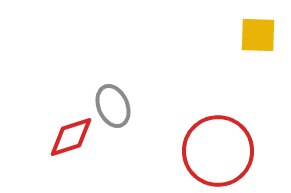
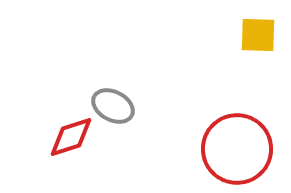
gray ellipse: rotated 39 degrees counterclockwise
red circle: moved 19 px right, 2 px up
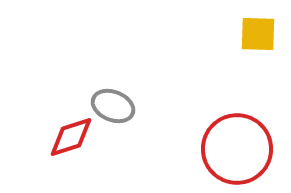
yellow square: moved 1 px up
gray ellipse: rotated 6 degrees counterclockwise
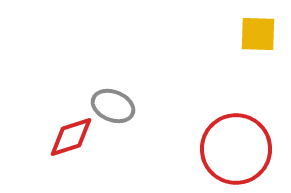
red circle: moved 1 px left
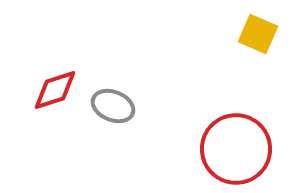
yellow square: rotated 21 degrees clockwise
red diamond: moved 16 px left, 47 px up
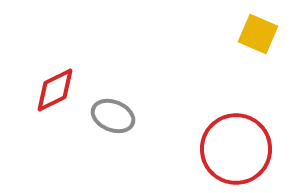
red diamond: rotated 9 degrees counterclockwise
gray ellipse: moved 10 px down
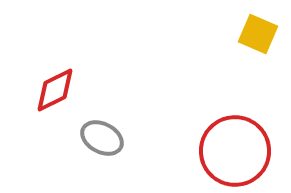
gray ellipse: moved 11 px left, 22 px down; rotated 6 degrees clockwise
red circle: moved 1 px left, 2 px down
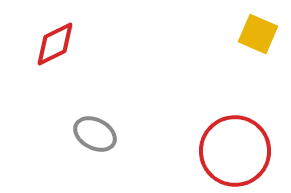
red diamond: moved 46 px up
gray ellipse: moved 7 px left, 4 px up
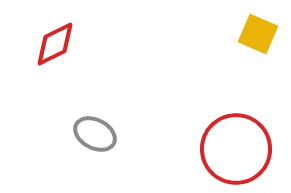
red circle: moved 1 px right, 2 px up
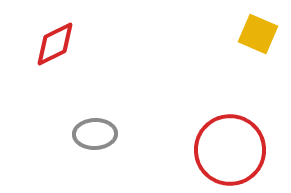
gray ellipse: rotated 30 degrees counterclockwise
red circle: moved 6 px left, 1 px down
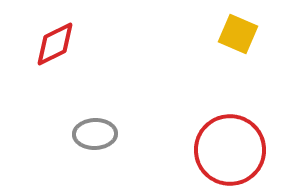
yellow square: moved 20 px left
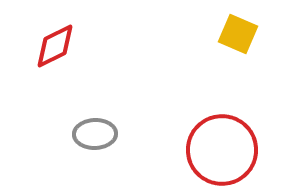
red diamond: moved 2 px down
red circle: moved 8 px left
